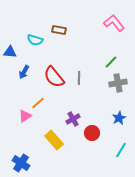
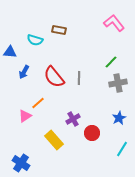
cyan line: moved 1 px right, 1 px up
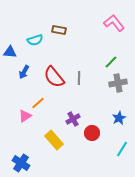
cyan semicircle: rotated 35 degrees counterclockwise
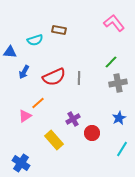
red semicircle: rotated 75 degrees counterclockwise
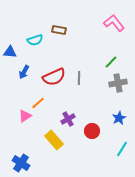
purple cross: moved 5 px left
red circle: moved 2 px up
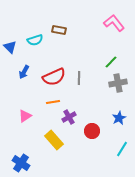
blue triangle: moved 5 px up; rotated 40 degrees clockwise
orange line: moved 15 px right, 1 px up; rotated 32 degrees clockwise
purple cross: moved 1 px right, 2 px up
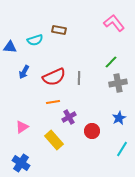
blue triangle: rotated 40 degrees counterclockwise
pink triangle: moved 3 px left, 11 px down
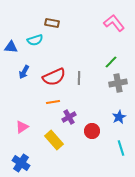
brown rectangle: moved 7 px left, 7 px up
blue triangle: moved 1 px right
blue star: moved 1 px up
cyan line: moved 1 px left, 1 px up; rotated 49 degrees counterclockwise
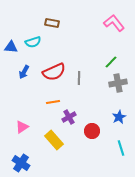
cyan semicircle: moved 2 px left, 2 px down
red semicircle: moved 5 px up
